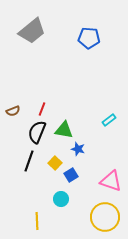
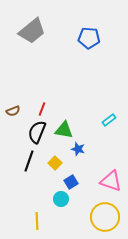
blue square: moved 7 px down
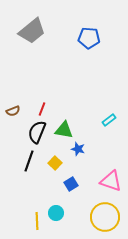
blue square: moved 2 px down
cyan circle: moved 5 px left, 14 px down
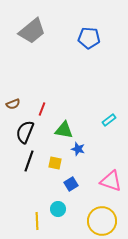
brown semicircle: moved 7 px up
black semicircle: moved 12 px left
yellow square: rotated 32 degrees counterclockwise
cyan circle: moved 2 px right, 4 px up
yellow circle: moved 3 px left, 4 px down
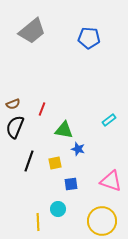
black semicircle: moved 10 px left, 5 px up
yellow square: rotated 24 degrees counterclockwise
blue square: rotated 24 degrees clockwise
yellow line: moved 1 px right, 1 px down
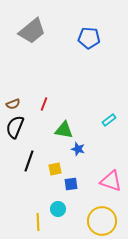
red line: moved 2 px right, 5 px up
yellow square: moved 6 px down
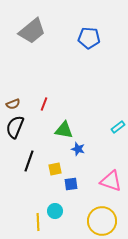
cyan rectangle: moved 9 px right, 7 px down
cyan circle: moved 3 px left, 2 px down
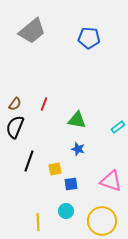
brown semicircle: moved 2 px right; rotated 32 degrees counterclockwise
green triangle: moved 13 px right, 10 px up
cyan circle: moved 11 px right
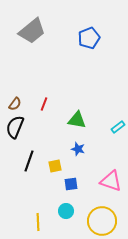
blue pentagon: rotated 25 degrees counterclockwise
yellow square: moved 3 px up
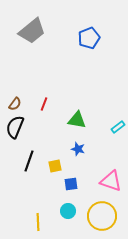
cyan circle: moved 2 px right
yellow circle: moved 5 px up
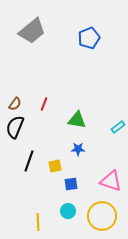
blue star: rotated 16 degrees counterclockwise
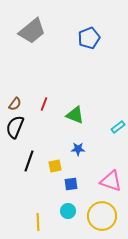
green triangle: moved 2 px left, 5 px up; rotated 12 degrees clockwise
